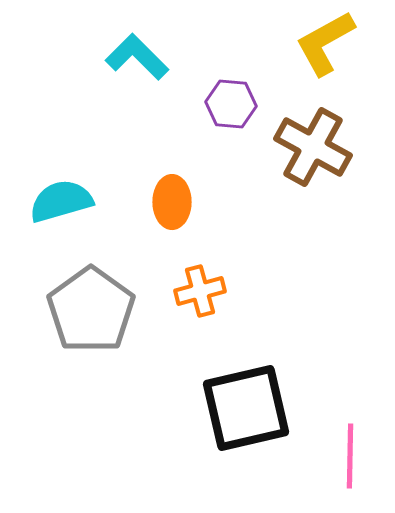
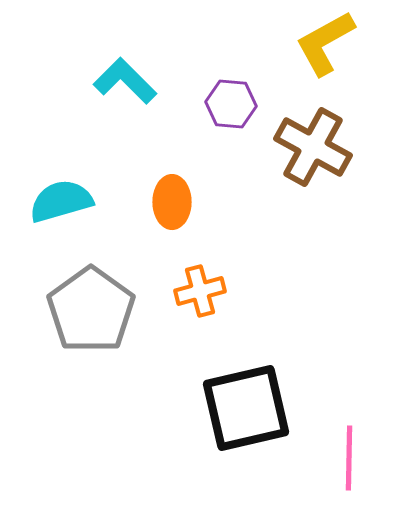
cyan L-shape: moved 12 px left, 24 px down
pink line: moved 1 px left, 2 px down
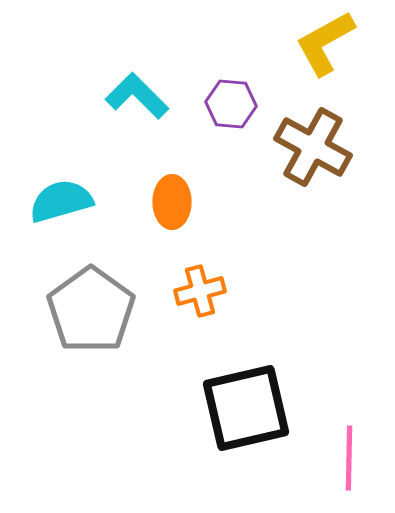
cyan L-shape: moved 12 px right, 15 px down
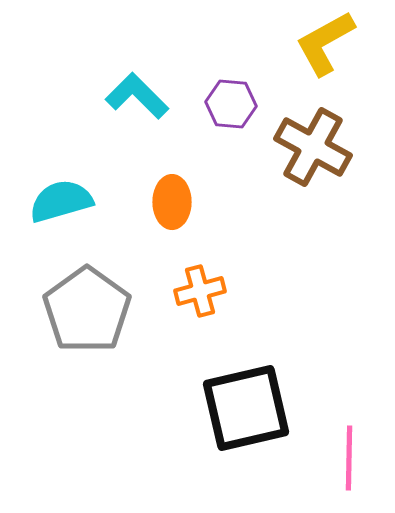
gray pentagon: moved 4 px left
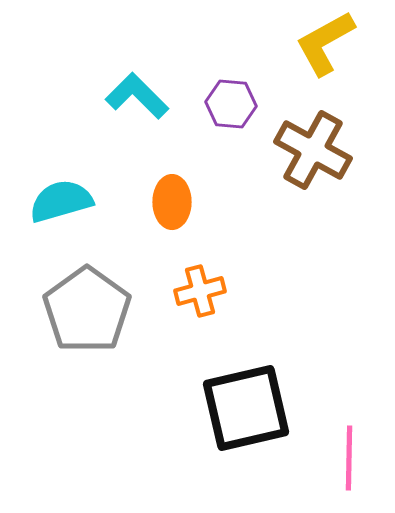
brown cross: moved 3 px down
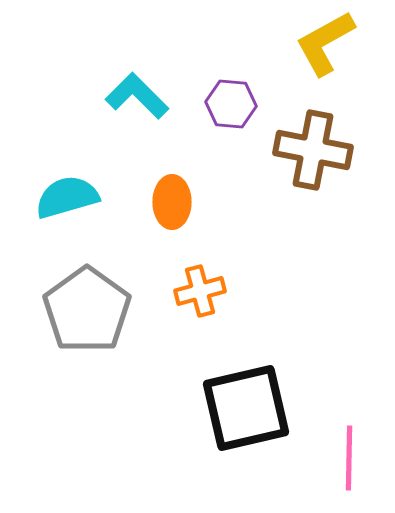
brown cross: rotated 18 degrees counterclockwise
cyan semicircle: moved 6 px right, 4 px up
